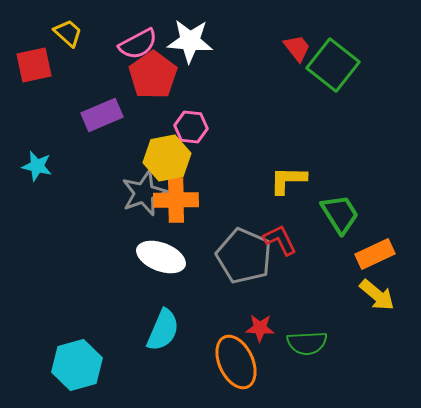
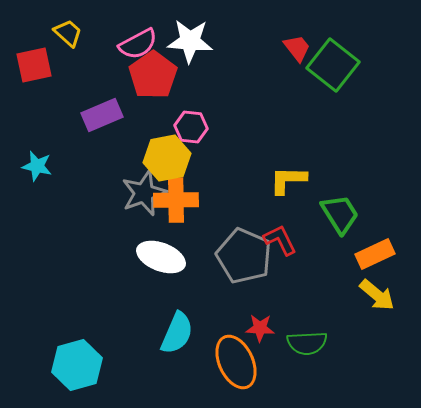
cyan semicircle: moved 14 px right, 3 px down
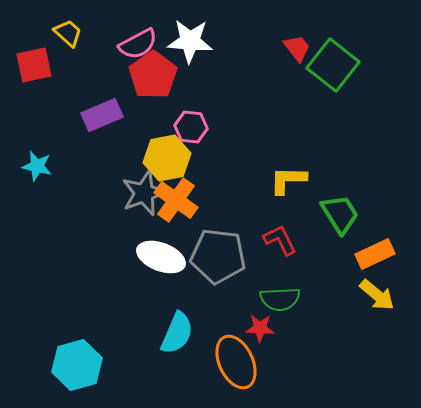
orange cross: rotated 36 degrees clockwise
gray pentagon: moved 26 px left; rotated 16 degrees counterclockwise
green semicircle: moved 27 px left, 44 px up
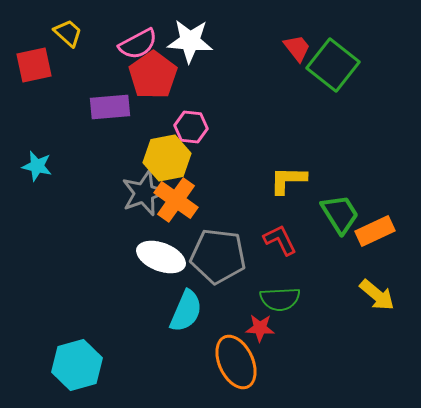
purple rectangle: moved 8 px right, 8 px up; rotated 18 degrees clockwise
orange rectangle: moved 23 px up
cyan semicircle: moved 9 px right, 22 px up
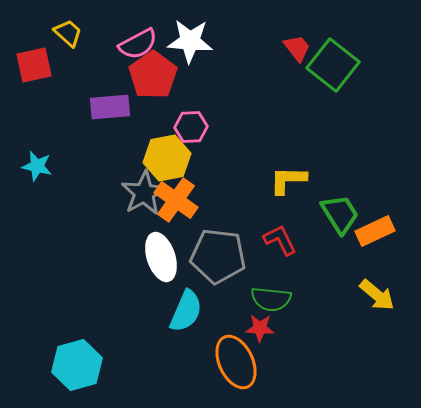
pink hexagon: rotated 8 degrees counterclockwise
gray star: rotated 9 degrees counterclockwise
white ellipse: rotated 51 degrees clockwise
green semicircle: moved 9 px left; rotated 9 degrees clockwise
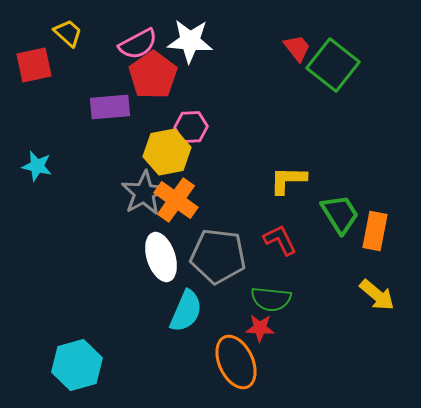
yellow hexagon: moved 6 px up
orange rectangle: rotated 54 degrees counterclockwise
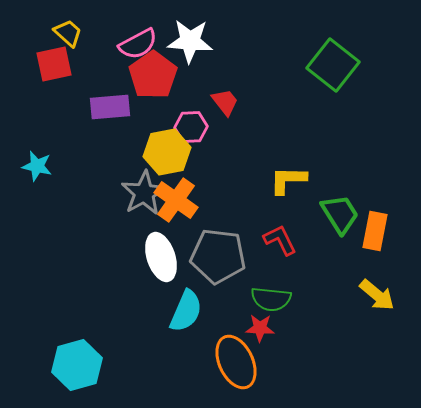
red trapezoid: moved 72 px left, 54 px down
red square: moved 20 px right, 1 px up
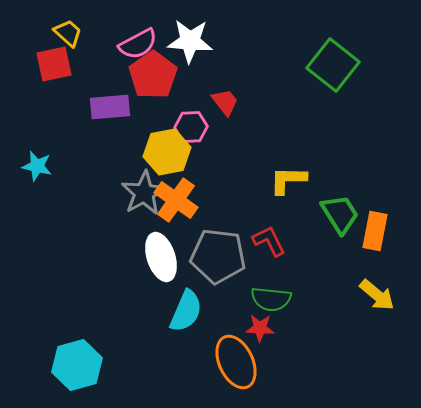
red L-shape: moved 11 px left, 1 px down
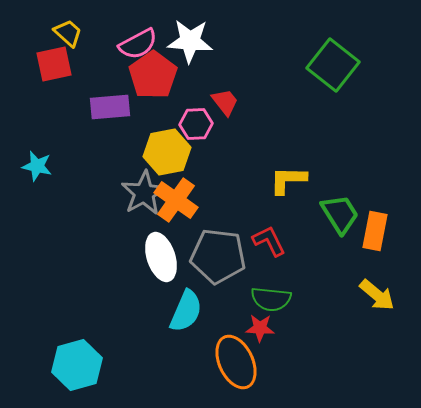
pink hexagon: moved 5 px right, 3 px up
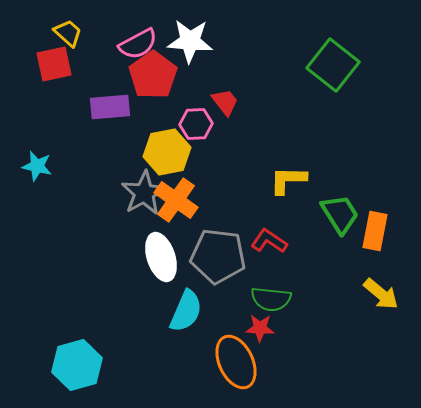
red L-shape: rotated 30 degrees counterclockwise
yellow arrow: moved 4 px right, 1 px up
